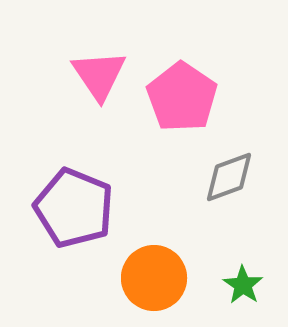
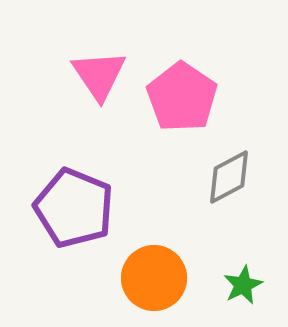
gray diamond: rotated 8 degrees counterclockwise
green star: rotated 12 degrees clockwise
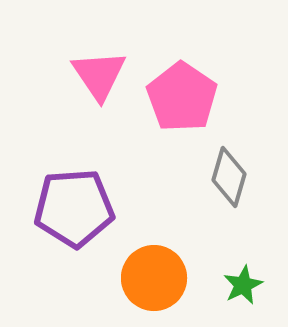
gray diamond: rotated 46 degrees counterclockwise
purple pentagon: rotated 26 degrees counterclockwise
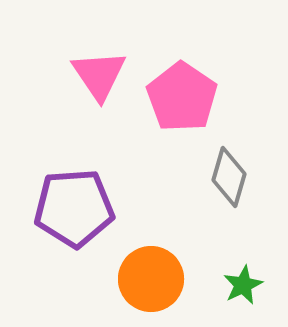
orange circle: moved 3 px left, 1 px down
